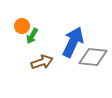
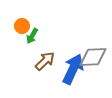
blue arrow: moved 27 px down
gray diamond: rotated 8 degrees counterclockwise
brown arrow: moved 3 px right, 1 px up; rotated 25 degrees counterclockwise
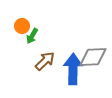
blue arrow: rotated 24 degrees counterclockwise
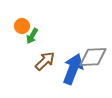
blue arrow: rotated 20 degrees clockwise
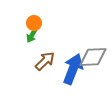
orange circle: moved 12 px right, 3 px up
green arrow: moved 1 px up
